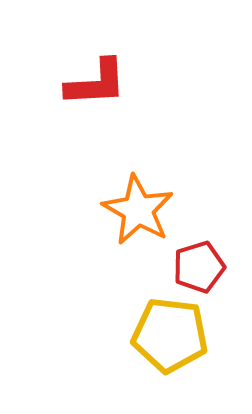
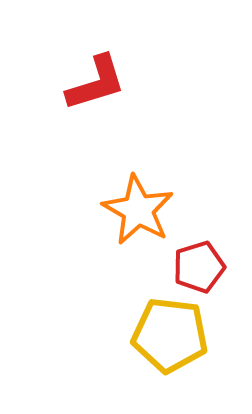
red L-shape: rotated 14 degrees counterclockwise
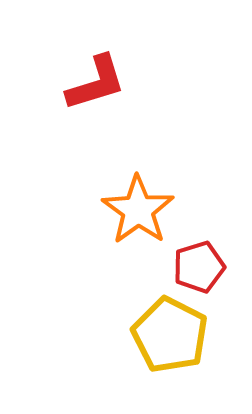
orange star: rotated 6 degrees clockwise
yellow pentagon: rotated 20 degrees clockwise
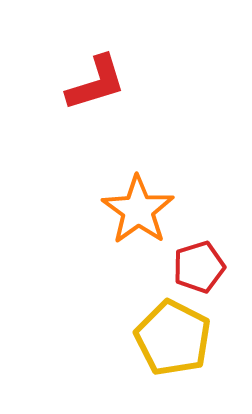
yellow pentagon: moved 3 px right, 3 px down
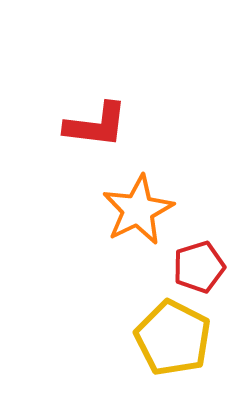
red L-shape: moved 42 px down; rotated 24 degrees clockwise
orange star: rotated 10 degrees clockwise
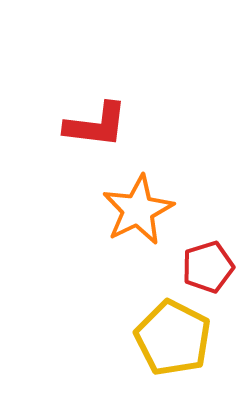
red pentagon: moved 9 px right
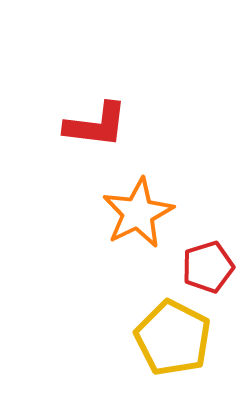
orange star: moved 3 px down
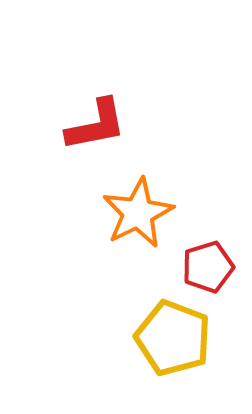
red L-shape: rotated 18 degrees counterclockwise
yellow pentagon: rotated 6 degrees counterclockwise
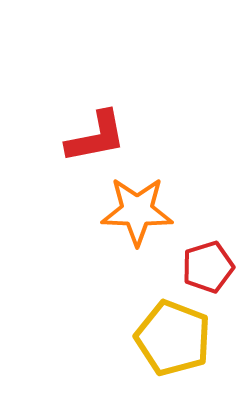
red L-shape: moved 12 px down
orange star: moved 1 px left, 2 px up; rotated 28 degrees clockwise
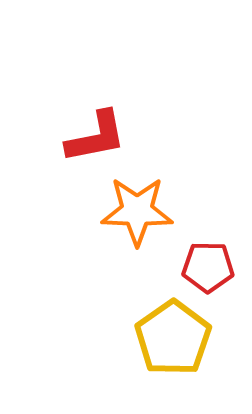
red pentagon: rotated 18 degrees clockwise
yellow pentagon: rotated 16 degrees clockwise
